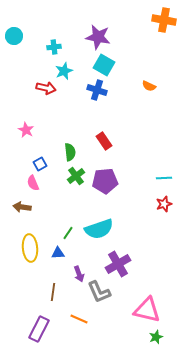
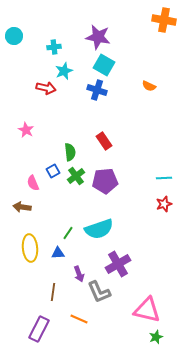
blue square: moved 13 px right, 7 px down
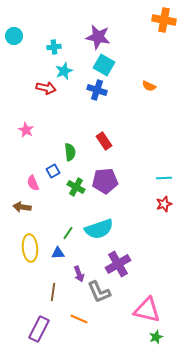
green cross: moved 11 px down; rotated 24 degrees counterclockwise
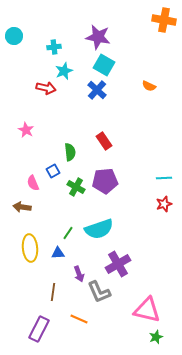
blue cross: rotated 24 degrees clockwise
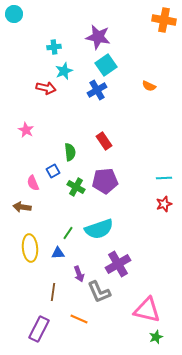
cyan circle: moved 22 px up
cyan square: moved 2 px right; rotated 25 degrees clockwise
blue cross: rotated 18 degrees clockwise
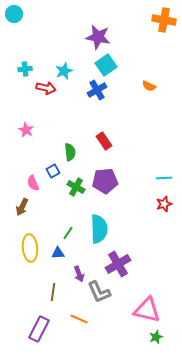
cyan cross: moved 29 px left, 22 px down
brown arrow: rotated 72 degrees counterclockwise
cyan semicircle: rotated 72 degrees counterclockwise
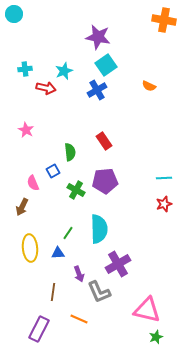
green cross: moved 3 px down
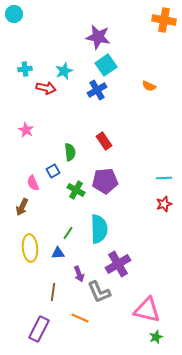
orange line: moved 1 px right, 1 px up
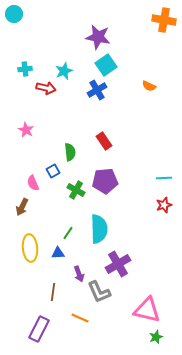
red star: moved 1 px down
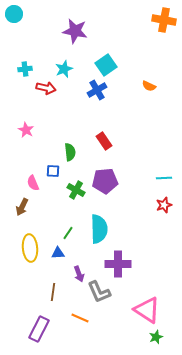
purple star: moved 23 px left, 6 px up
cyan star: moved 2 px up
blue square: rotated 32 degrees clockwise
purple cross: rotated 30 degrees clockwise
pink triangle: rotated 20 degrees clockwise
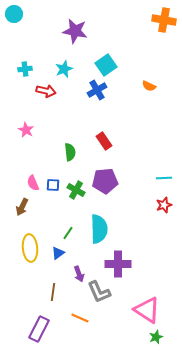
red arrow: moved 3 px down
blue square: moved 14 px down
blue triangle: rotated 32 degrees counterclockwise
